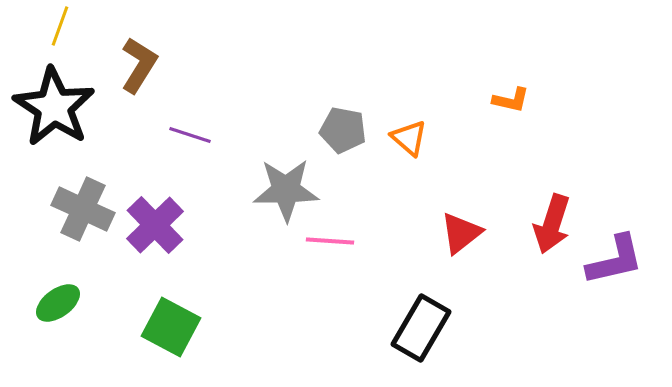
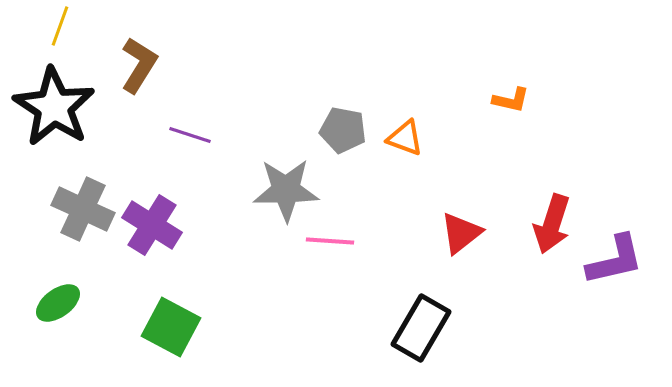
orange triangle: moved 4 px left; rotated 21 degrees counterclockwise
purple cross: moved 3 px left; rotated 14 degrees counterclockwise
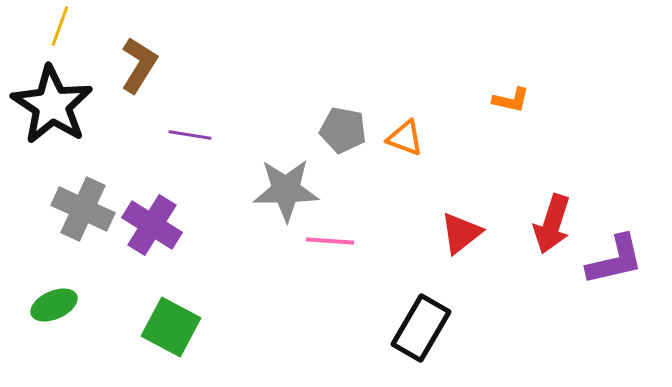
black star: moved 2 px left, 2 px up
purple line: rotated 9 degrees counterclockwise
green ellipse: moved 4 px left, 2 px down; rotated 12 degrees clockwise
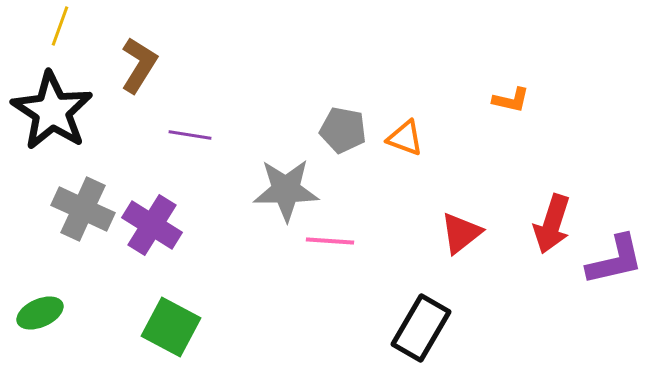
black star: moved 6 px down
green ellipse: moved 14 px left, 8 px down
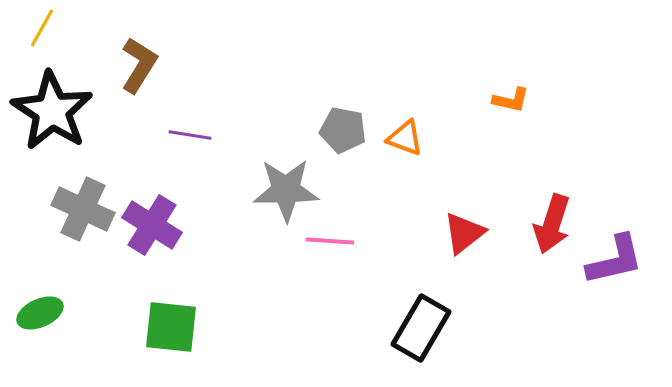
yellow line: moved 18 px left, 2 px down; rotated 9 degrees clockwise
red triangle: moved 3 px right
green square: rotated 22 degrees counterclockwise
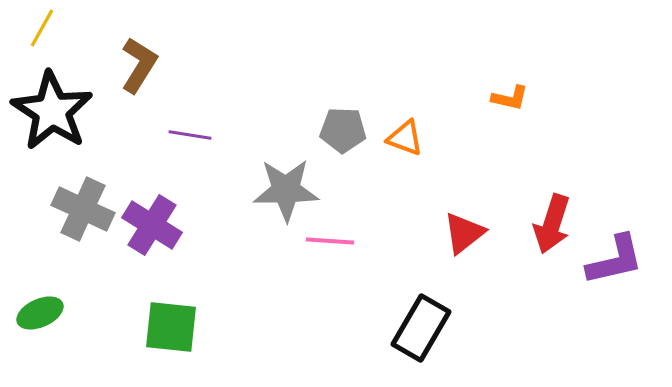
orange L-shape: moved 1 px left, 2 px up
gray pentagon: rotated 9 degrees counterclockwise
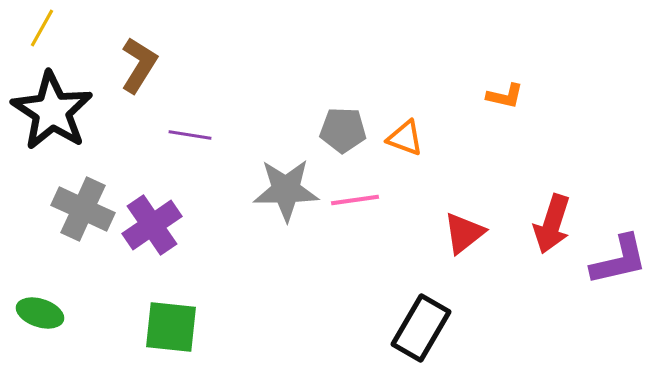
orange L-shape: moved 5 px left, 2 px up
purple cross: rotated 24 degrees clockwise
pink line: moved 25 px right, 41 px up; rotated 12 degrees counterclockwise
purple L-shape: moved 4 px right
green ellipse: rotated 42 degrees clockwise
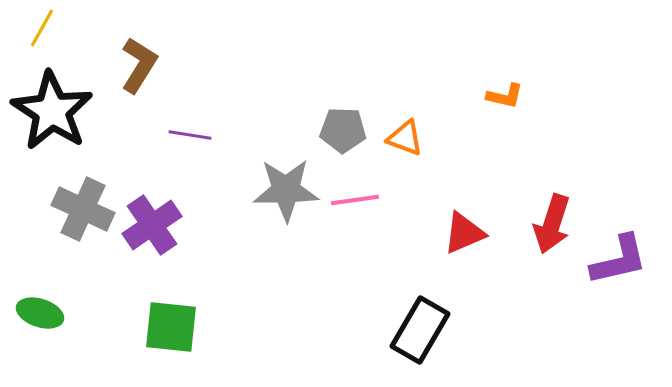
red triangle: rotated 15 degrees clockwise
black rectangle: moved 1 px left, 2 px down
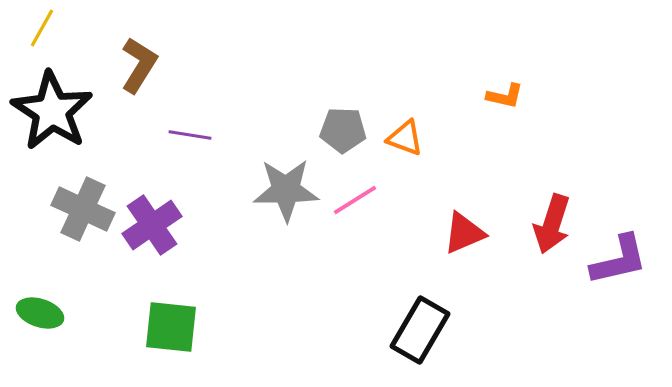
pink line: rotated 24 degrees counterclockwise
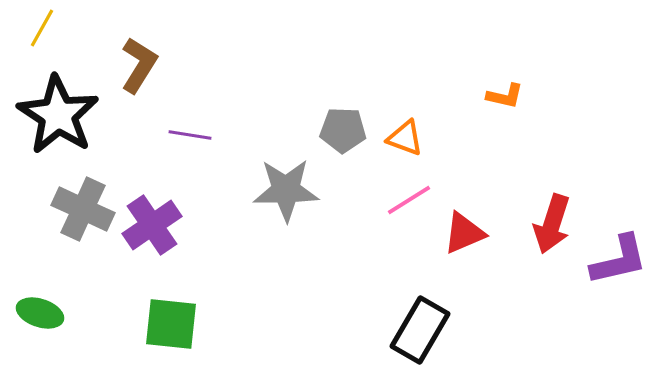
black star: moved 6 px right, 4 px down
pink line: moved 54 px right
green square: moved 3 px up
